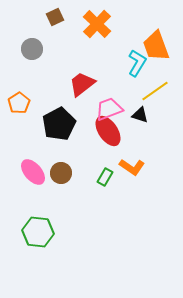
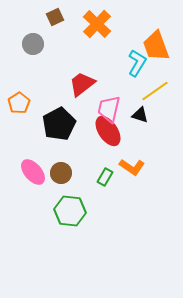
gray circle: moved 1 px right, 5 px up
pink trapezoid: rotated 56 degrees counterclockwise
green hexagon: moved 32 px right, 21 px up
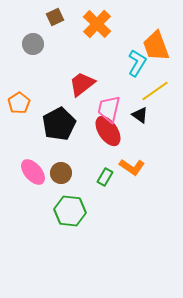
black triangle: rotated 18 degrees clockwise
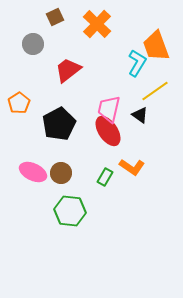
red trapezoid: moved 14 px left, 14 px up
pink ellipse: rotated 24 degrees counterclockwise
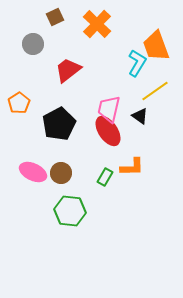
black triangle: moved 1 px down
orange L-shape: rotated 35 degrees counterclockwise
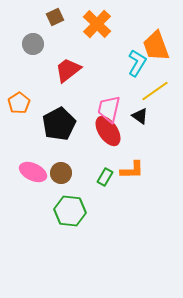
orange L-shape: moved 3 px down
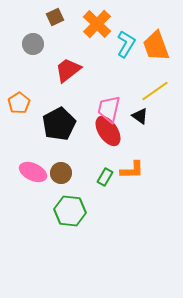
cyan L-shape: moved 11 px left, 19 px up
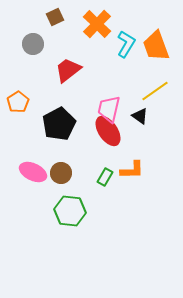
orange pentagon: moved 1 px left, 1 px up
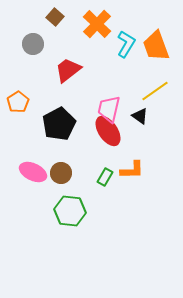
brown square: rotated 24 degrees counterclockwise
